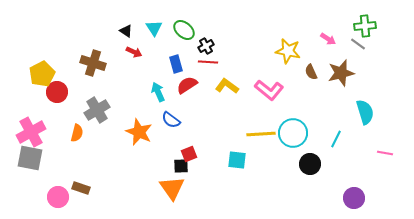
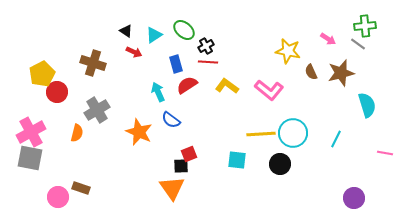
cyan triangle: moved 7 px down; rotated 30 degrees clockwise
cyan semicircle: moved 2 px right, 7 px up
black circle: moved 30 px left
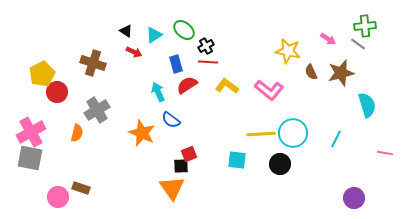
orange star: moved 3 px right, 1 px down
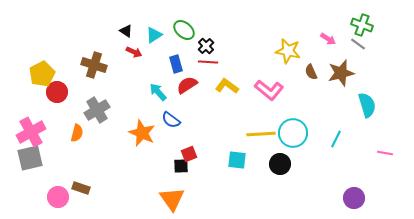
green cross: moved 3 px left, 1 px up; rotated 25 degrees clockwise
black cross: rotated 14 degrees counterclockwise
brown cross: moved 1 px right, 2 px down
cyan arrow: rotated 18 degrees counterclockwise
gray square: rotated 24 degrees counterclockwise
orange triangle: moved 11 px down
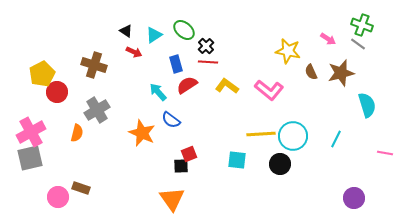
cyan circle: moved 3 px down
